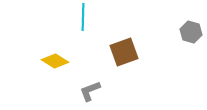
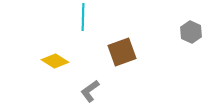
gray hexagon: rotated 10 degrees clockwise
brown square: moved 2 px left
gray L-shape: rotated 15 degrees counterclockwise
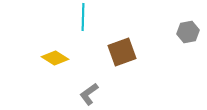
gray hexagon: moved 3 px left; rotated 25 degrees clockwise
yellow diamond: moved 3 px up
gray L-shape: moved 1 px left, 3 px down
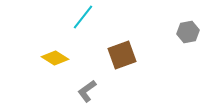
cyan line: rotated 36 degrees clockwise
brown square: moved 3 px down
gray L-shape: moved 2 px left, 3 px up
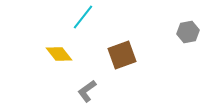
yellow diamond: moved 4 px right, 4 px up; rotated 20 degrees clockwise
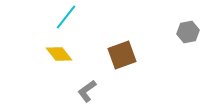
cyan line: moved 17 px left
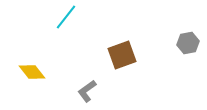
gray hexagon: moved 11 px down
yellow diamond: moved 27 px left, 18 px down
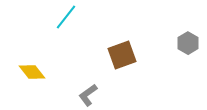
gray hexagon: rotated 20 degrees counterclockwise
gray L-shape: moved 1 px right, 4 px down
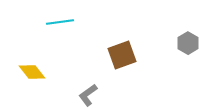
cyan line: moved 6 px left, 5 px down; rotated 44 degrees clockwise
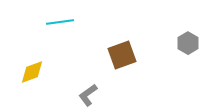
yellow diamond: rotated 72 degrees counterclockwise
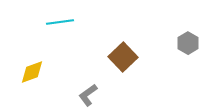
brown square: moved 1 px right, 2 px down; rotated 24 degrees counterclockwise
